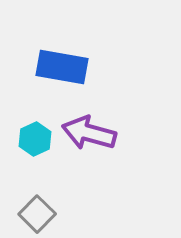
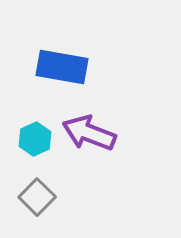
purple arrow: rotated 6 degrees clockwise
gray square: moved 17 px up
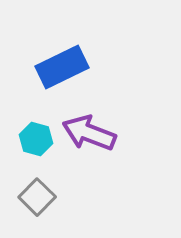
blue rectangle: rotated 36 degrees counterclockwise
cyan hexagon: moved 1 px right; rotated 20 degrees counterclockwise
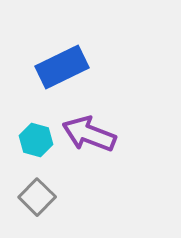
purple arrow: moved 1 px down
cyan hexagon: moved 1 px down
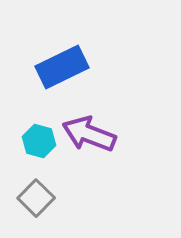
cyan hexagon: moved 3 px right, 1 px down
gray square: moved 1 px left, 1 px down
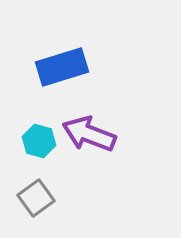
blue rectangle: rotated 9 degrees clockwise
gray square: rotated 9 degrees clockwise
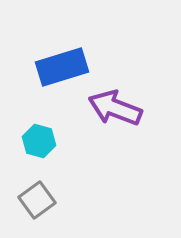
purple arrow: moved 26 px right, 26 px up
gray square: moved 1 px right, 2 px down
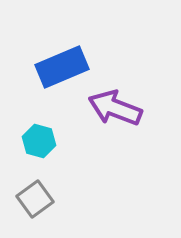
blue rectangle: rotated 6 degrees counterclockwise
gray square: moved 2 px left, 1 px up
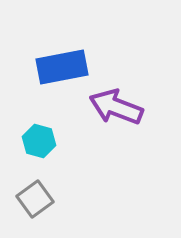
blue rectangle: rotated 12 degrees clockwise
purple arrow: moved 1 px right, 1 px up
